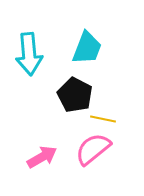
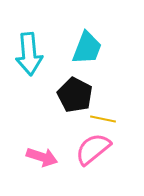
pink arrow: rotated 48 degrees clockwise
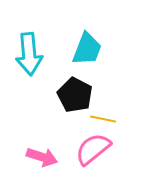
cyan trapezoid: moved 1 px down
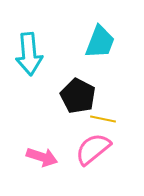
cyan trapezoid: moved 13 px right, 7 px up
black pentagon: moved 3 px right, 1 px down
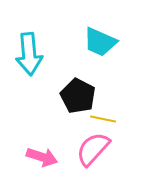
cyan trapezoid: rotated 93 degrees clockwise
pink semicircle: rotated 9 degrees counterclockwise
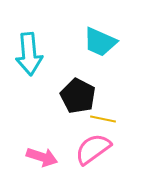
pink semicircle: rotated 12 degrees clockwise
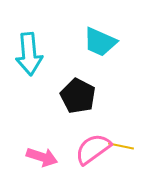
yellow line: moved 18 px right, 27 px down
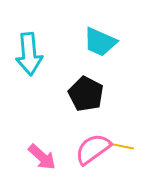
black pentagon: moved 8 px right, 2 px up
pink arrow: rotated 24 degrees clockwise
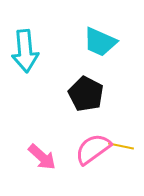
cyan arrow: moved 4 px left, 3 px up
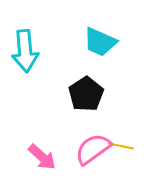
black pentagon: rotated 12 degrees clockwise
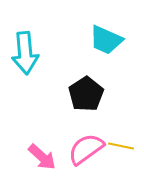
cyan trapezoid: moved 6 px right, 2 px up
cyan arrow: moved 2 px down
pink semicircle: moved 7 px left
